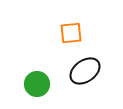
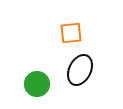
black ellipse: moved 5 px left, 1 px up; rotated 28 degrees counterclockwise
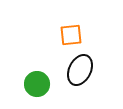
orange square: moved 2 px down
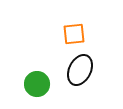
orange square: moved 3 px right, 1 px up
